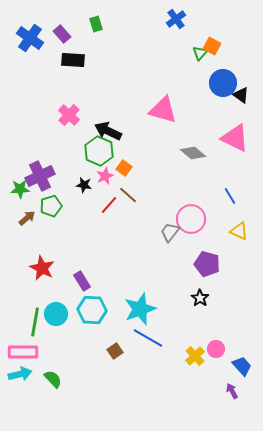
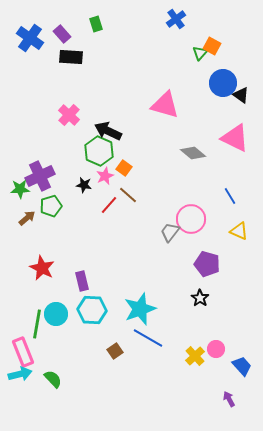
black rectangle at (73, 60): moved 2 px left, 3 px up
pink triangle at (163, 110): moved 2 px right, 5 px up
purple rectangle at (82, 281): rotated 18 degrees clockwise
green line at (35, 322): moved 2 px right, 2 px down
pink rectangle at (23, 352): rotated 68 degrees clockwise
purple arrow at (232, 391): moved 3 px left, 8 px down
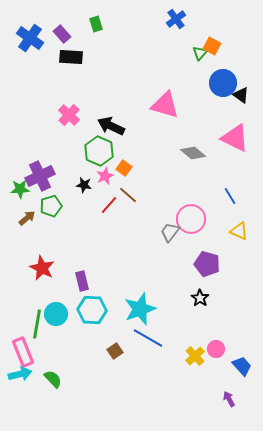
black arrow at (108, 131): moved 3 px right, 5 px up
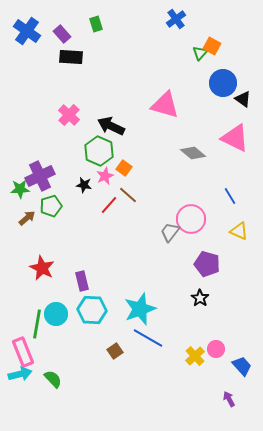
blue cross at (30, 38): moved 3 px left, 7 px up
black triangle at (241, 95): moved 2 px right, 4 px down
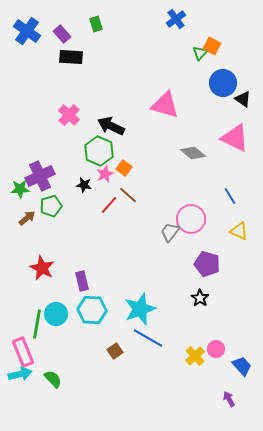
pink star at (105, 176): moved 2 px up
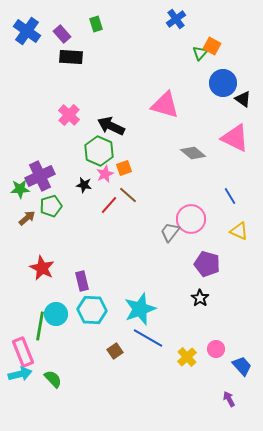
orange square at (124, 168): rotated 35 degrees clockwise
green line at (37, 324): moved 3 px right, 2 px down
yellow cross at (195, 356): moved 8 px left, 1 px down
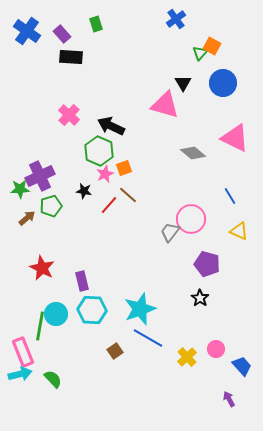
black triangle at (243, 99): moved 60 px left, 16 px up; rotated 24 degrees clockwise
black star at (84, 185): moved 6 px down
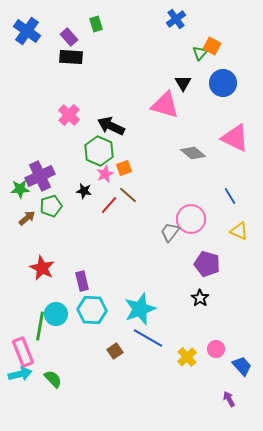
purple rectangle at (62, 34): moved 7 px right, 3 px down
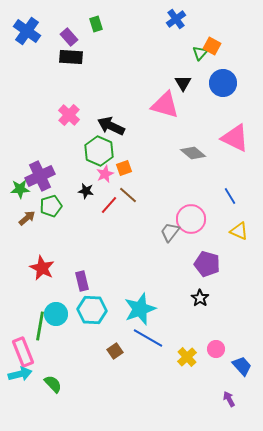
black star at (84, 191): moved 2 px right
green semicircle at (53, 379): moved 5 px down
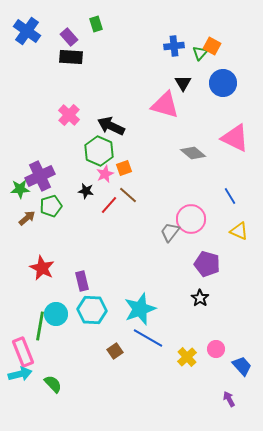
blue cross at (176, 19): moved 2 px left, 27 px down; rotated 30 degrees clockwise
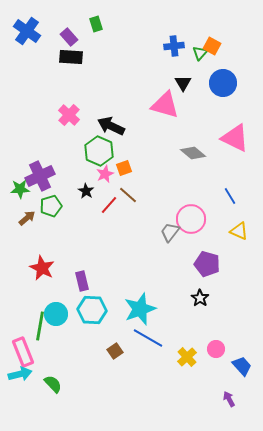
black star at (86, 191): rotated 21 degrees clockwise
